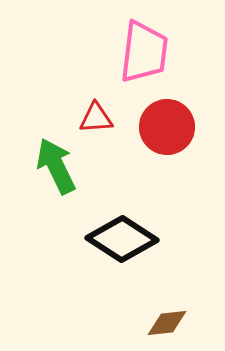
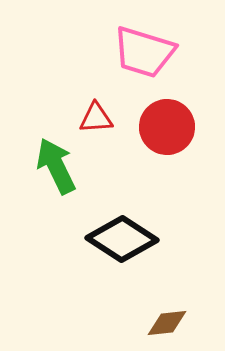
pink trapezoid: rotated 100 degrees clockwise
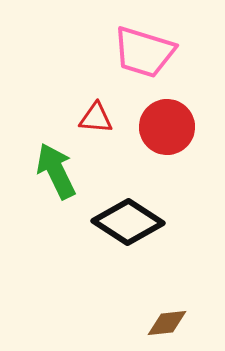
red triangle: rotated 9 degrees clockwise
green arrow: moved 5 px down
black diamond: moved 6 px right, 17 px up
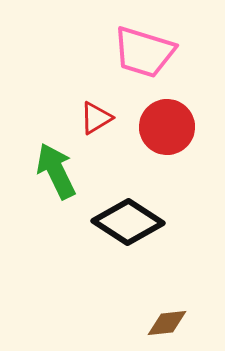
red triangle: rotated 36 degrees counterclockwise
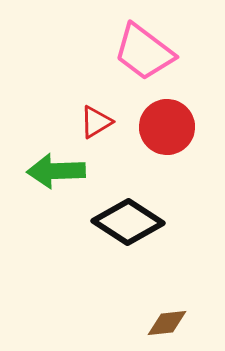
pink trapezoid: rotated 20 degrees clockwise
red triangle: moved 4 px down
green arrow: rotated 66 degrees counterclockwise
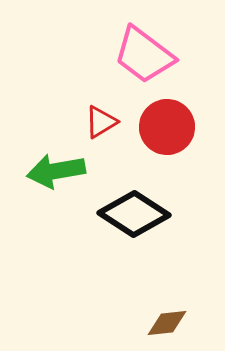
pink trapezoid: moved 3 px down
red triangle: moved 5 px right
green arrow: rotated 8 degrees counterclockwise
black diamond: moved 6 px right, 8 px up
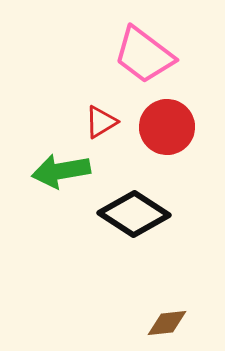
green arrow: moved 5 px right
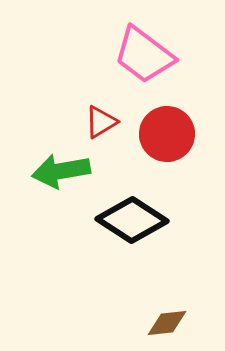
red circle: moved 7 px down
black diamond: moved 2 px left, 6 px down
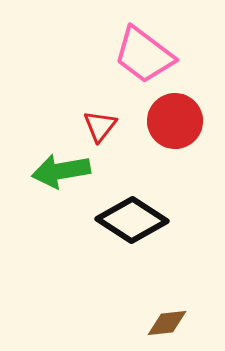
red triangle: moved 1 px left, 4 px down; rotated 21 degrees counterclockwise
red circle: moved 8 px right, 13 px up
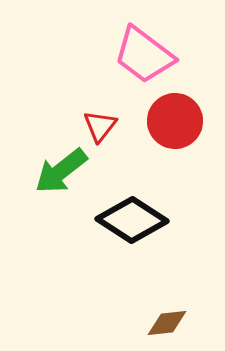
green arrow: rotated 28 degrees counterclockwise
